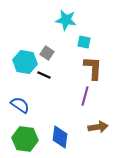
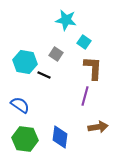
cyan square: rotated 24 degrees clockwise
gray square: moved 9 px right, 1 px down
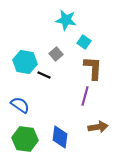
gray square: rotated 16 degrees clockwise
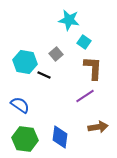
cyan star: moved 3 px right
purple line: rotated 42 degrees clockwise
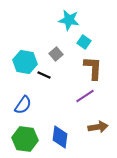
blue semicircle: moved 3 px right; rotated 90 degrees clockwise
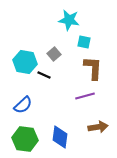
cyan square: rotated 24 degrees counterclockwise
gray square: moved 2 px left
purple line: rotated 18 degrees clockwise
blue semicircle: rotated 12 degrees clockwise
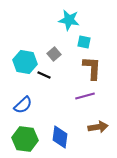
brown L-shape: moved 1 px left
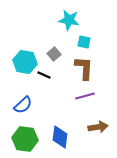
brown L-shape: moved 8 px left
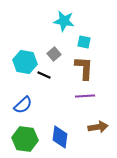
cyan star: moved 5 px left, 1 px down
purple line: rotated 12 degrees clockwise
